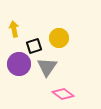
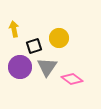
purple circle: moved 1 px right, 3 px down
pink diamond: moved 9 px right, 15 px up
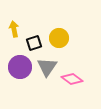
black square: moved 3 px up
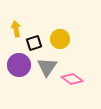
yellow arrow: moved 2 px right
yellow circle: moved 1 px right, 1 px down
purple circle: moved 1 px left, 2 px up
